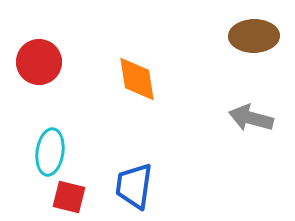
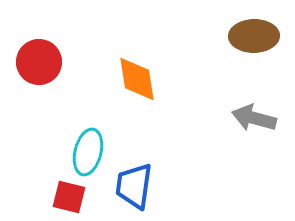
gray arrow: moved 3 px right
cyan ellipse: moved 38 px right; rotated 6 degrees clockwise
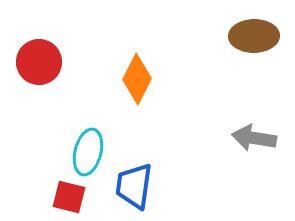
orange diamond: rotated 36 degrees clockwise
gray arrow: moved 20 px down; rotated 6 degrees counterclockwise
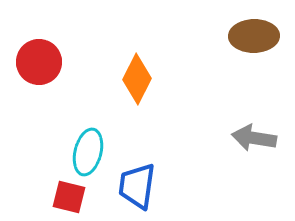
blue trapezoid: moved 3 px right
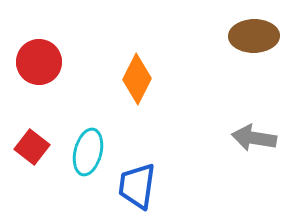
red square: moved 37 px left, 50 px up; rotated 24 degrees clockwise
